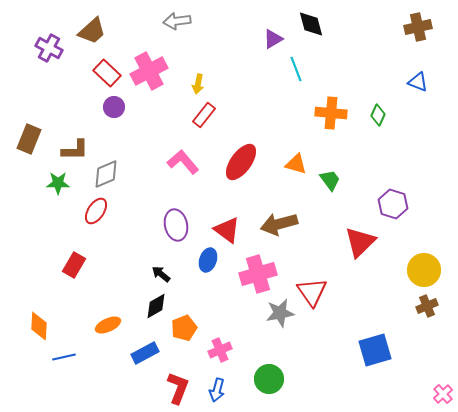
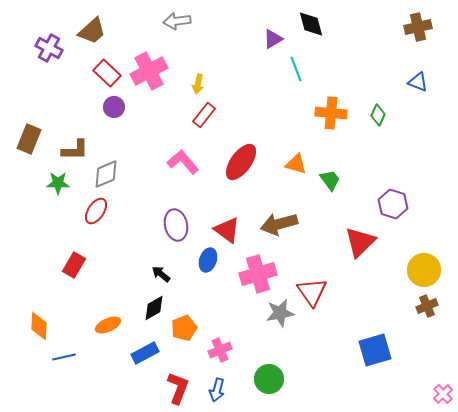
black diamond at (156, 306): moved 2 px left, 2 px down
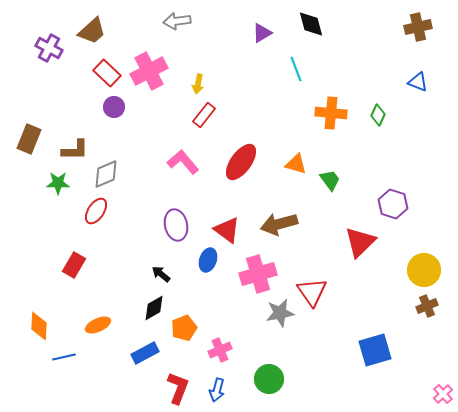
purple triangle at (273, 39): moved 11 px left, 6 px up
orange ellipse at (108, 325): moved 10 px left
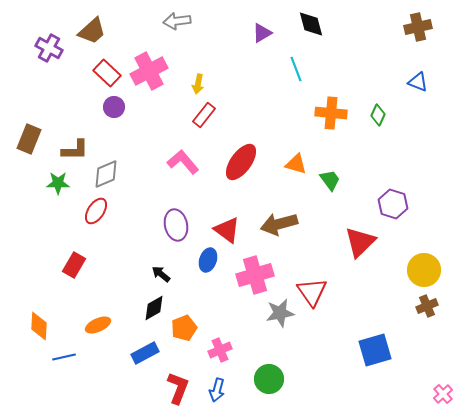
pink cross at (258, 274): moved 3 px left, 1 px down
